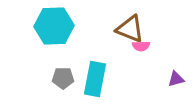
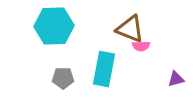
cyan rectangle: moved 9 px right, 10 px up
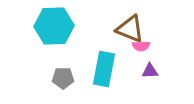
purple triangle: moved 26 px left, 8 px up; rotated 12 degrees clockwise
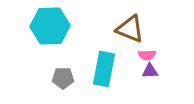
cyan hexagon: moved 4 px left
pink semicircle: moved 6 px right, 9 px down
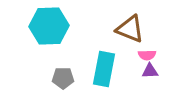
cyan hexagon: moved 1 px left
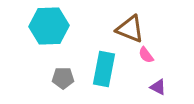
pink semicircle: moved 1 px left; rotated 54 degrees clockwise
purple triangle: moved 8 px right, 16 px down; rotated 30 degrees clockwise
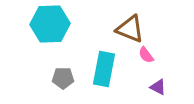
cyan hexagon: moved 1 px right, 2 px up
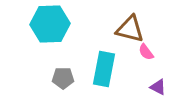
brown triangle: rotated 8 degrees counterclockwise
pink semicircle: moved 3 px up
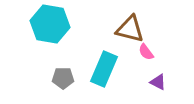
cyan hexagon: rotated 12 degrees clockwise
cyan rectangle: rotated 12 degrees clockwise
purple triangle: moved 5 px up
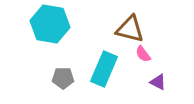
pink semicircle: moved 3 px left, 2 px down
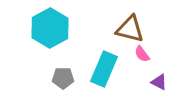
cyan hexagon: moved 4 px down; rotated 21 degrees clockwise
pink semicircle: moved 1 px left
purple triangle: moved 1 px right
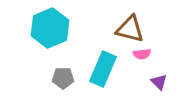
cyan hexagon: rotated 6 degrees clockwise
pink semicircle: rotated 60 degrees counterclockwise
cyan rectangle: moved 1 px left
purple triangle: rotated 18 degrees clockwise
